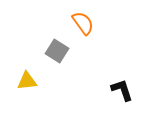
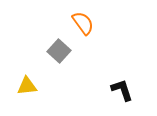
gray square: moved 2 px right; rotated 10 degrees clockwise
yellow triangle: moved 5 px down
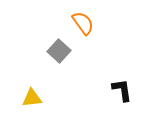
yellow triangle: moved 5 px right, 12 px down
black L-shape: rotated 10 degrees clockwise
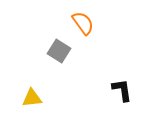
gray square: rotated 10 degrees counterclockwise
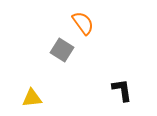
gray square: moved 3 px right, 1 px up
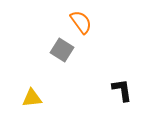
orange semicircle: moved 2 px left, 1 px up
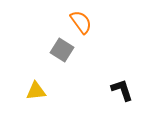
black L-shape: rotated 10 degrees counterclockwise
yellow triangle: moved 4 px right, 7 px up
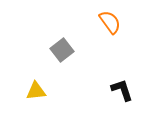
orange semicircle: moved 29 px right
gray square: rotated 20 degrees clockwise
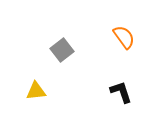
orange semicircle: moved 14 px right, 15 px down
black L-shape: moved 1 px left, 2 px down
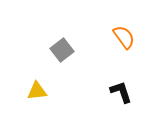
yellow triangle: moved 1 px right
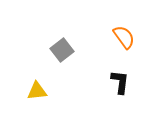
black L-shape: moved 1 px left, 10 px up; rotated 25 degrees clockwise
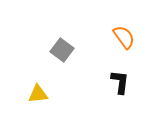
gray square: rotated 15 degrees counterclockwise
yellow triangle: moved 1 px right, 3 px down
